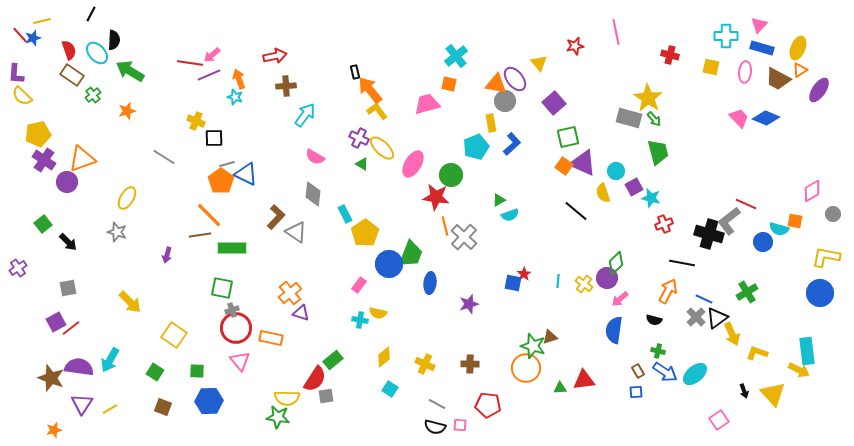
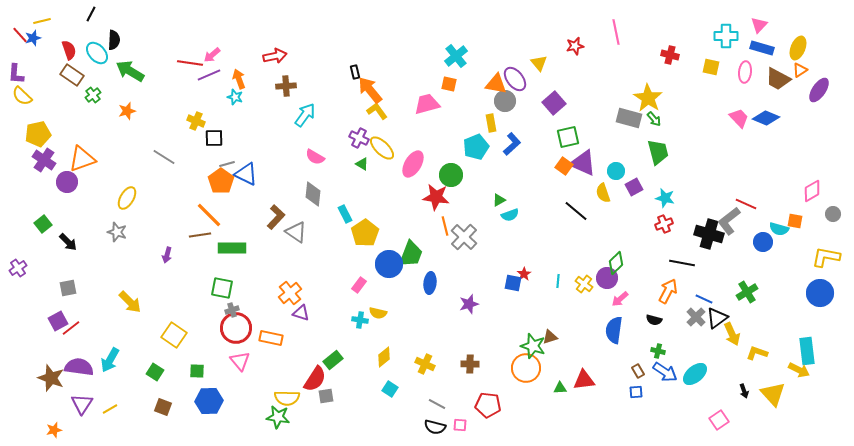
cyan star at (651, 198): moved 14 px right
purple square at (56, 322): moved 2 px right, 1 px up
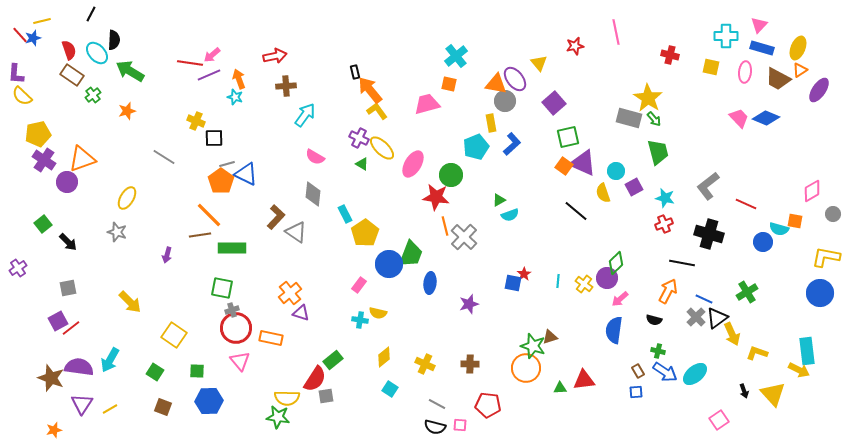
gray L-shape at (729, 221): moved 21 px left, 35 px up
